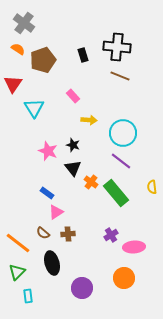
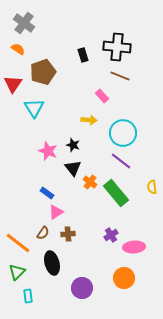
brown pentagon: moved 12 px down
pink rectangle: moved 29 px right
orange cross: moved 1 px left
brown semicircle: rotated 96 degrees counterclockwise
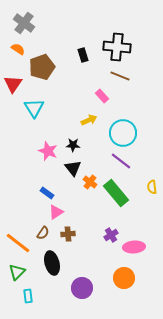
brown pentagon: moved 1 px left, 5 px up
yellow arrow: rotated 28 degrees counterclockwise
black star: rotated 16 degrees counterclockwise
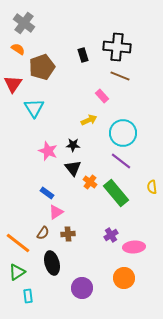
green triangle: rotated 12 degrees clockwise
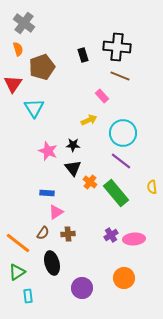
orange semicircle: rotated 40 degrees clockwise
blue rectangle: rotated 32 degrees counterclockwise
pink ellipse: moved 8 px up
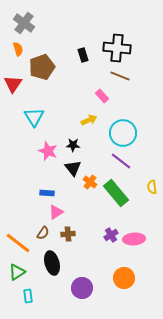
black cross: moved 1 px down
cyan triangle: moved 9 px down
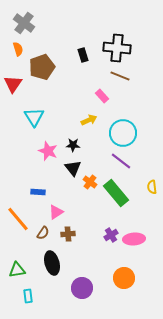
blue rectangle: moved 9 px left, 1 px up
orange line: moved 24 px up; rotated 12 degrees clockwise
green triangle: moved 2 px up; rotated 24 degrees clockwise
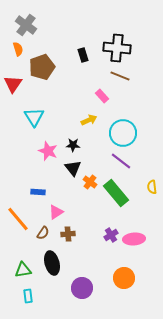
gray cross: moved 2 px right, 2 px down
green triangle: moved 6 px right
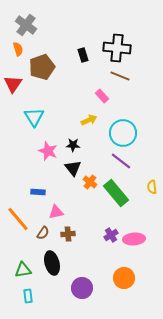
pink triangle: rotated 21 degrees clockwise
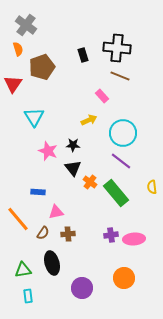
purple cross: rotated 24 degrees clockwise
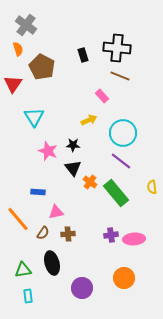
brown pentagon: rotated 25 degrees counterclockwise
